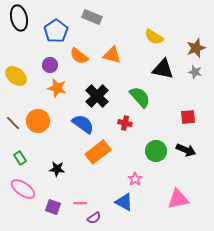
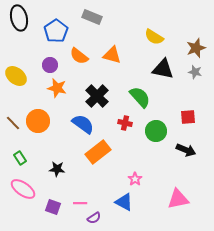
green circle: moved 20 px up
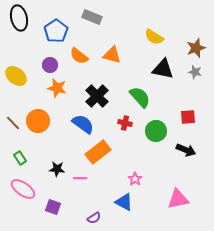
pink line: moved 25 px up
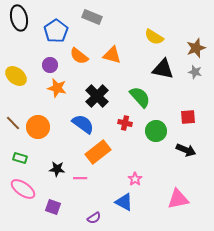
orange circle: moved 6 px down
green rectangle: rotated 40 degrees counterclockwise
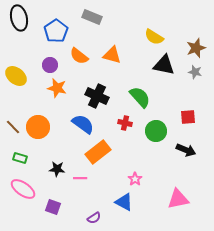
black triangle: moved 1 px right, 4 px up
black cross: rotated 20 degrees counterclockwise
brown line: moved 4 px down
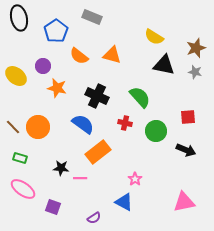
purple circle: moved 7 px left, 1 px down
black star: moved 4 px right, 1 px up
pink triangle: moved 6 px right, 3 px down
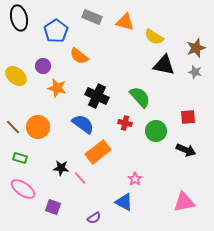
orange triangle: moved 13 px right, 33 px up
pink line: rotated 48 degrees clockwise
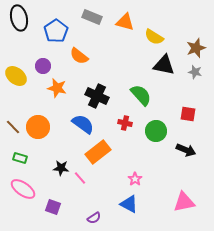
green semicircle: moved 1 px right, 2 px up
red square: moved 3 px up; rotated 14 degrees clockwise
blue triangle: moved 5 px right, 2 px down
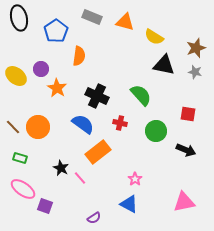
orange semicircle: rotated 120 degrees counterclockwise
purple circle: moved 2 px left, 3 px down
orange star: rotated 18 degrees clockwise
red cross: moved 5 px left
black star: rotated 21 degrees clockwise
purple square: moved 8 px left, 1 px up
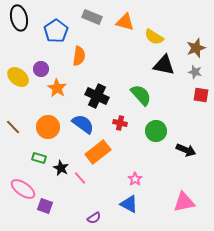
yellow ellipse: moved 2 px right, 1 px down
red square: moved 13 px right, 19 px up
orange circle: moved 10 px right
green rectangle: moved 19 px right
